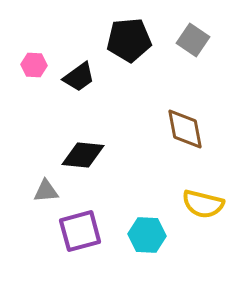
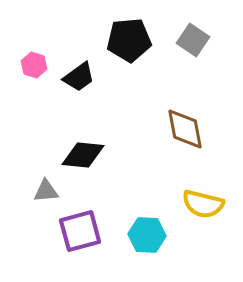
pink hexagon: rotated 15 degrees clockwise
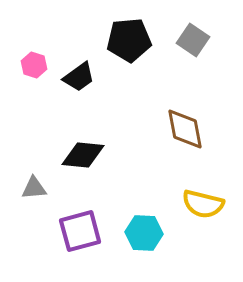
gray triangle: moved 12 px left, 3 px up
cyan hexagon: moved 3 px left, 2 px up
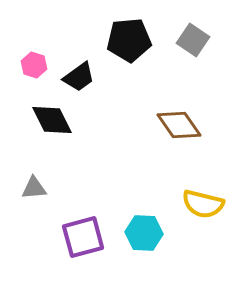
brown diamond: moved 6 px left, 4 px up; rotated 24 degrees counterclockwise
black diamond: moved 31 px left, 35 px up; rotated 57 degrees clockwise
purple square: moved 3 px right, 6 px down
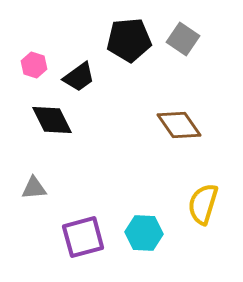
gray square: moved 10 px left, 1 px up
yellow semicircle: rotated 93 degrees clockwise
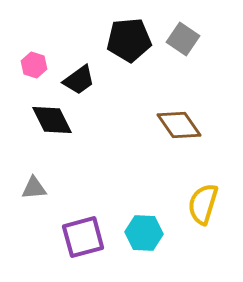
black trapezoid: moved 3 px down
